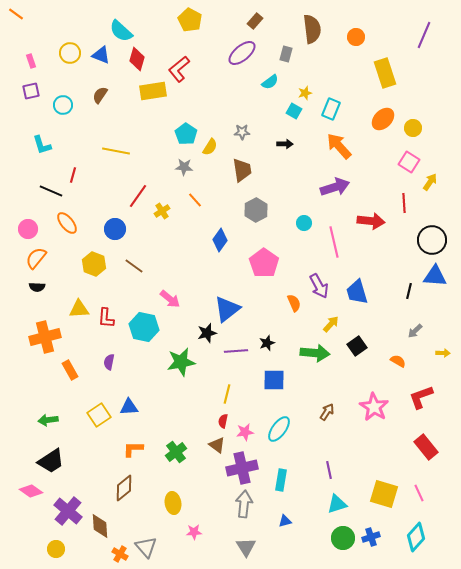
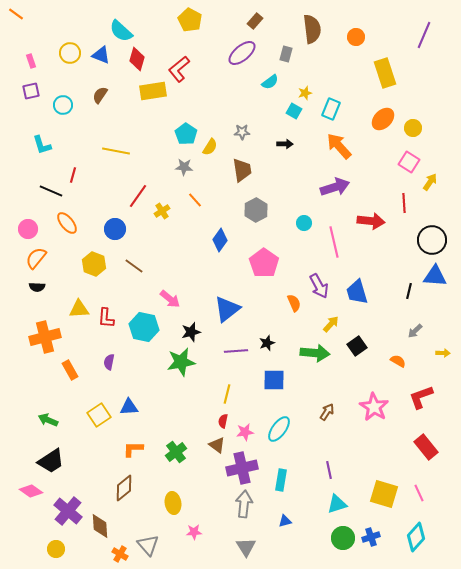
black star at (207, 333): moved 16 px left, 1 px up
green arrow at (48, 420): rotated 30 degrees clockwise
gray triangle at (146, 547): moved 2 px right, 2 px up
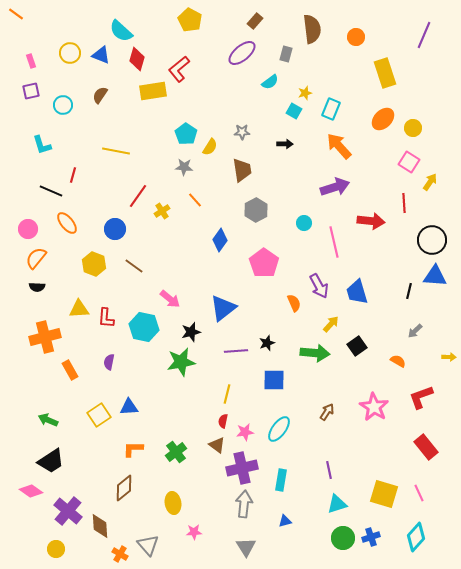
blue triangle at (227, 309): moved 4 px left, 1 px up
yellow arrow at (443, 353): moved 6 px right, 4 px down
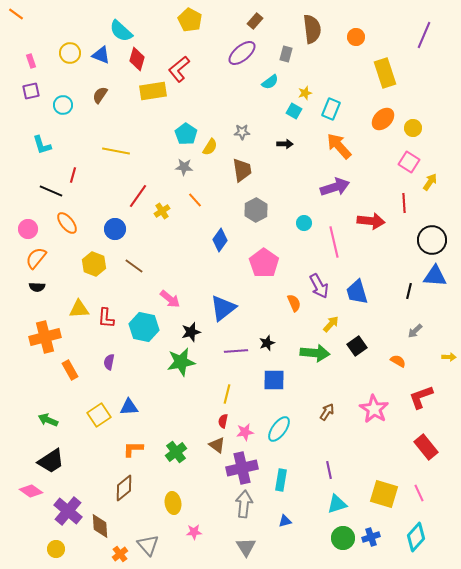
pink star at (374, 407): moved 2 px down
orange cross at (120, 554): rotated 21 degrees clockwise
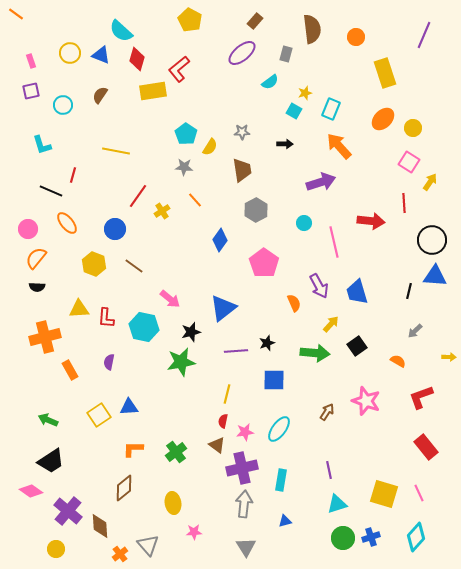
purple arrow at (335, 187): moved 14 px left, 5 px up
pink star at (374, 409): moved 8 px left, 8 px up; rotated 12 degrees counterclockwise
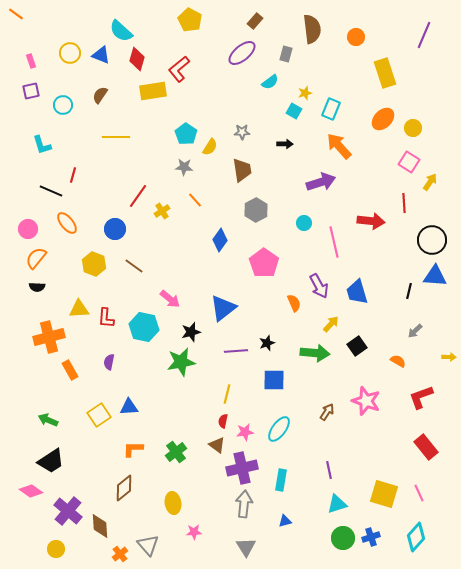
yellow line at (116, 151): moved 14 px up; rotated 12 degrees counterclockwise
orange cross at (45, 337): moved 4 px right
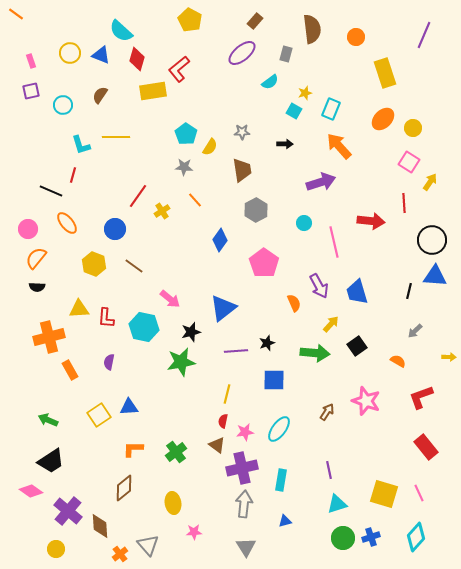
cyan L-shape at (42, 145): moved 39 px right
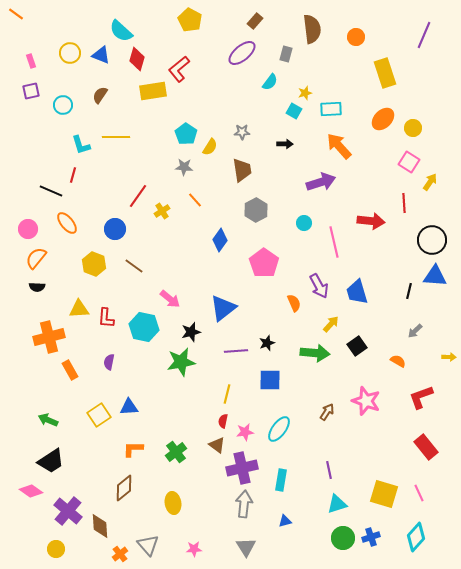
cyan semicircle at (270, 82): rotated 18 degrees counterclockwise
cyan rectangle at (331, 109): rotated 65 degrees clockwise
blue square at (274, 380): moved 4 px left
pink star at (194, 532): moved 17 px down
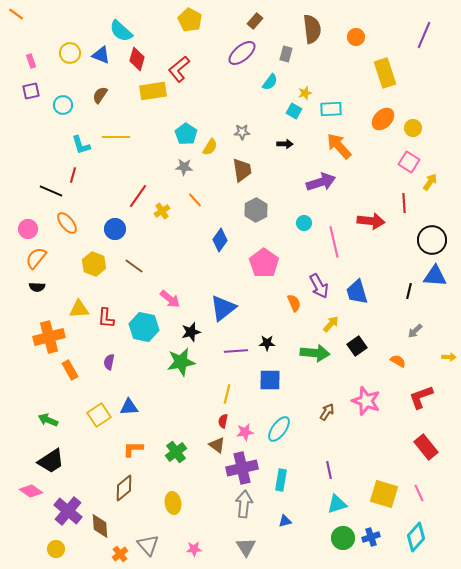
black star at (267, 343): rotated 21 degrees clockwise
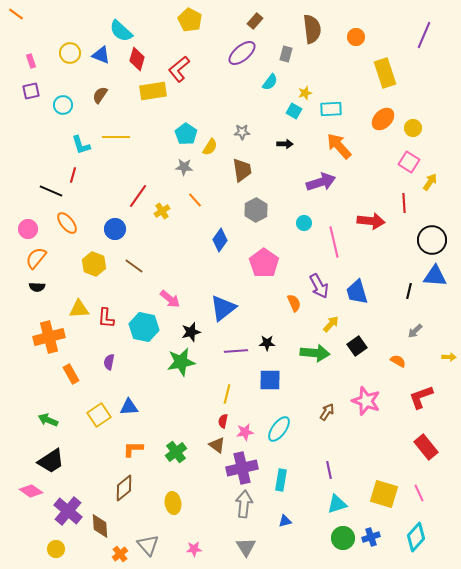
orange rectangle at (70, 370): moved 1 px right, 4 px down
